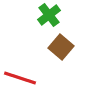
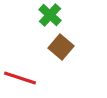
green cross: moved 1 px right; rotated 10 degrees counterclockwise
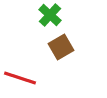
brown square: rotated 20 degrees clockwise
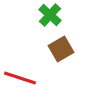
brown square: moved 2 px down
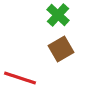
green cross: moved 8 px right
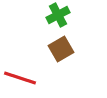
green cross: rotated 20 degrees clockwise
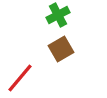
red line: rotated 68 degrees counterclockwise
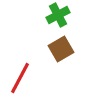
red line: rotated 12 degrees counterclockwise
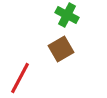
green cross: moved 9 px right; rotated 35 degrees counterclockwise
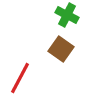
brown square: rotated 25 degrees counterclockwise
